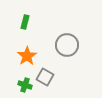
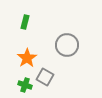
orange star: moved 2 px down
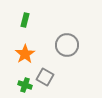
green rectangle: moved 2 px up
orange star: moved 2 px left, 4 px up
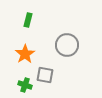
green rectangle: moved 3 px right
gray square: moved 2 px up; rotated 18 degrees counterclockwise
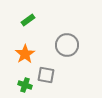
green rectangle: rotated 40 degrees clockwise
gray square: moved 1 px right
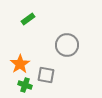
green rectangle: moved 1 px up
orange star: moved 5 px left, 10 px down
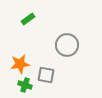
orange star: rotated 24 degrees clockwise
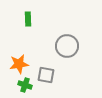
green rectangle: rotated 56 degrees counterclockwise
gray circle: moved 1 px down
orange star: moved 1 px left
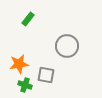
green rectangle: rotated 40 degrees clockwise
